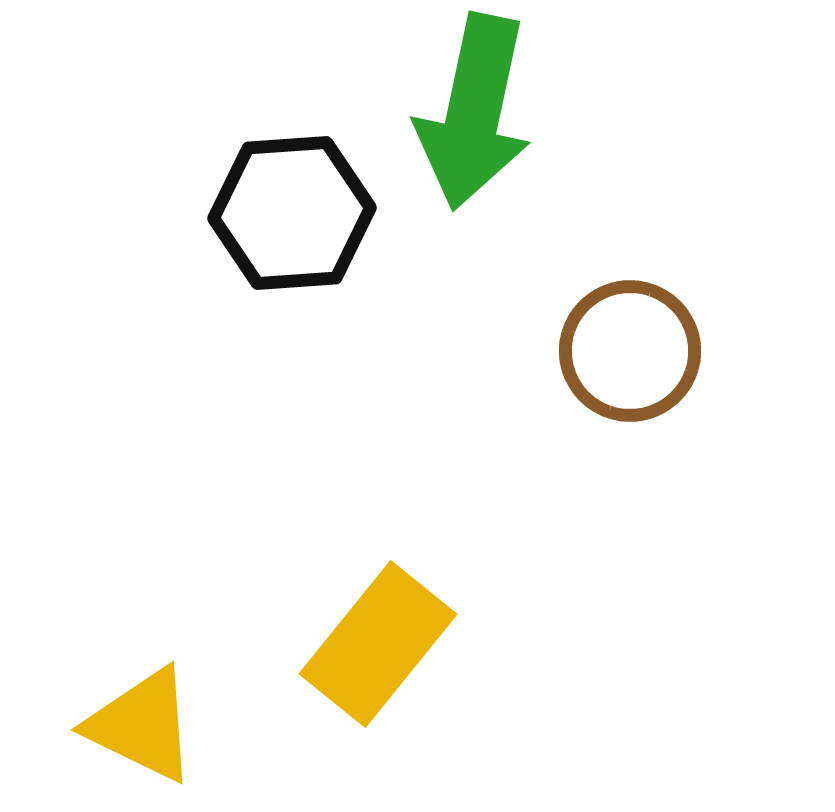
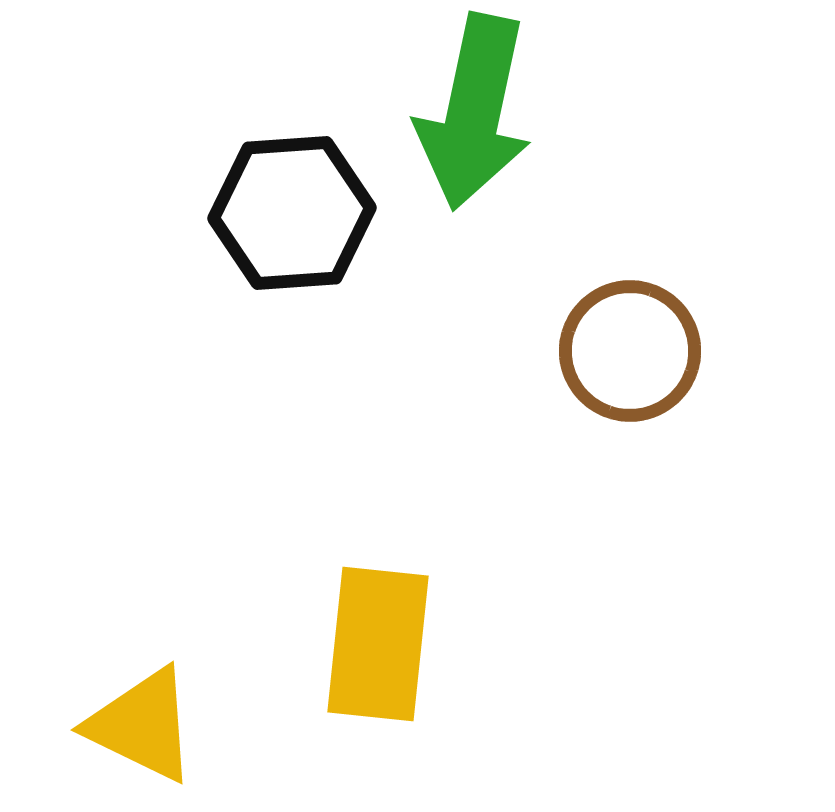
yellow rectangle: rotated 33 degrees counterclockwise
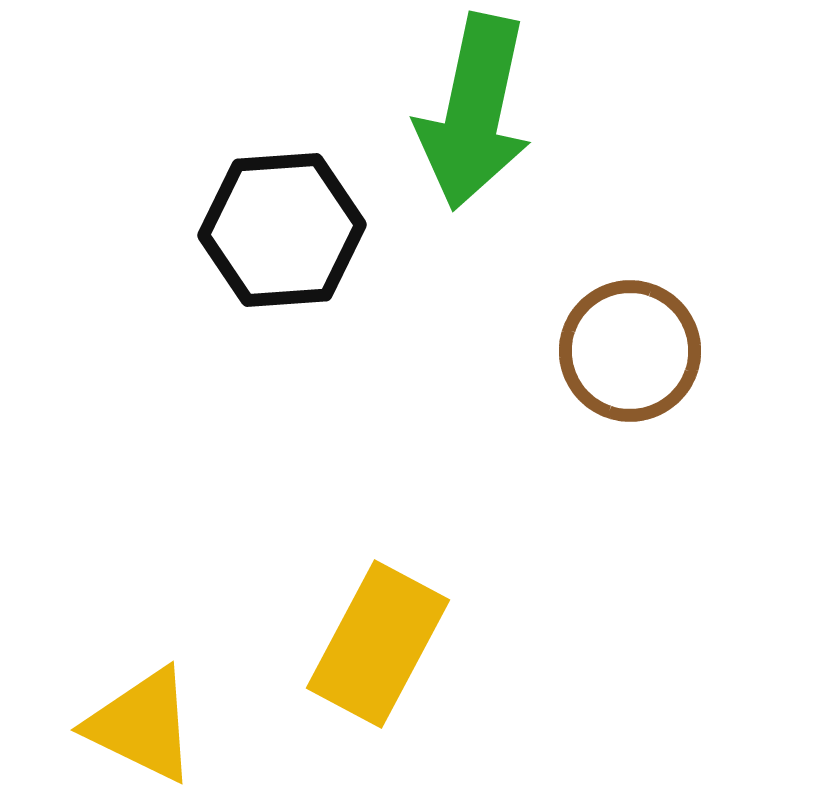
black hexagon: moved 10 px left, 17 px down
yellow rectangle: rotated 22 degrees clockwise
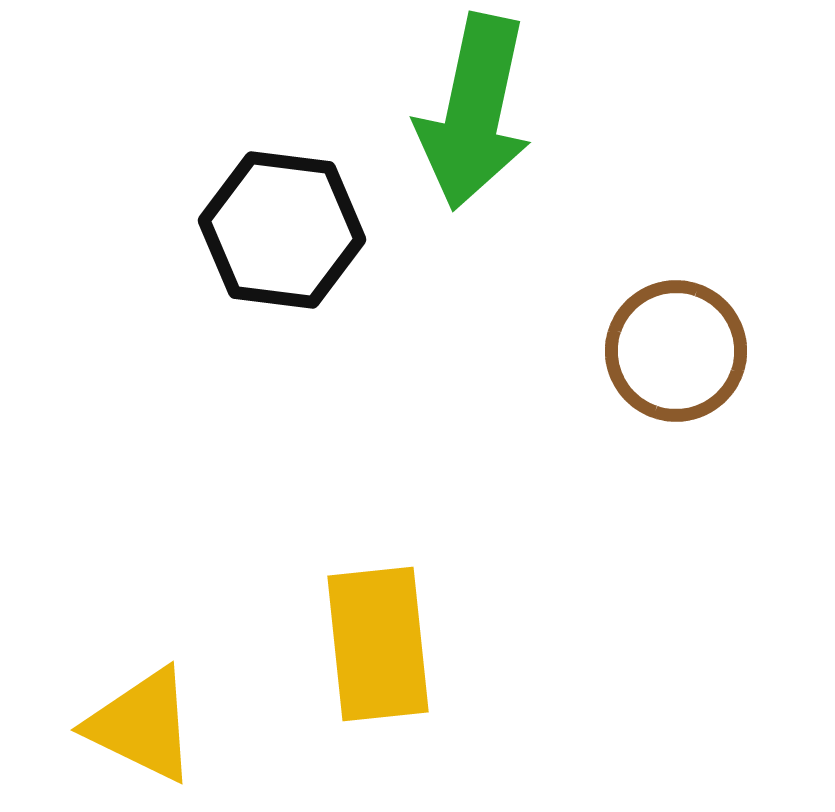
black hexagon: rotated 11 degrees clockwise
brown circle: moved 46 px right
yellow rectangle: rotated 34 degrees counterclockwise
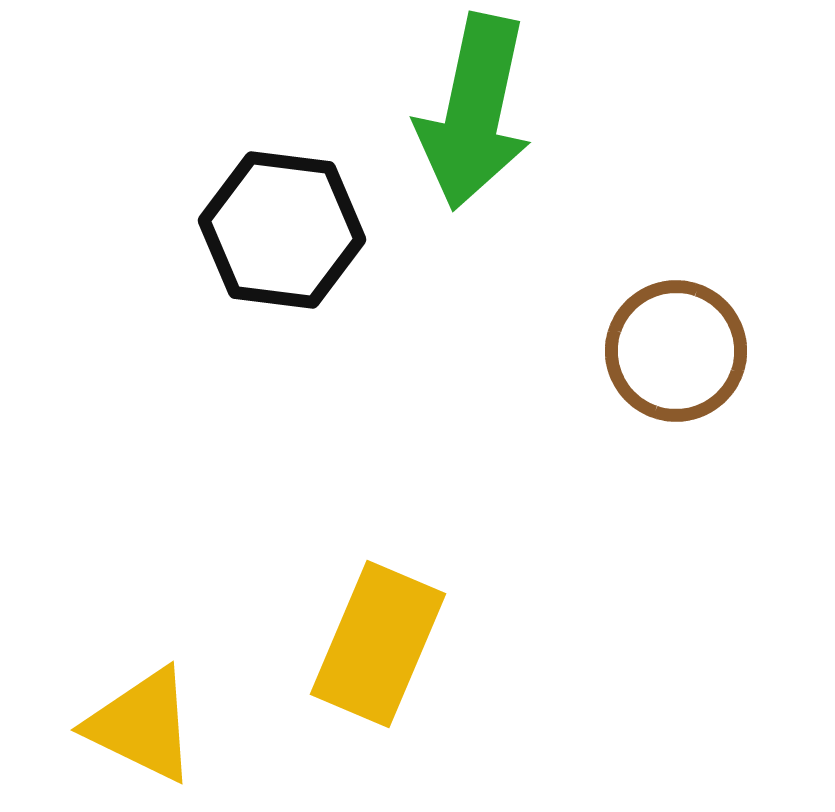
yellow rectangle: rotated 29 degrees clockwise
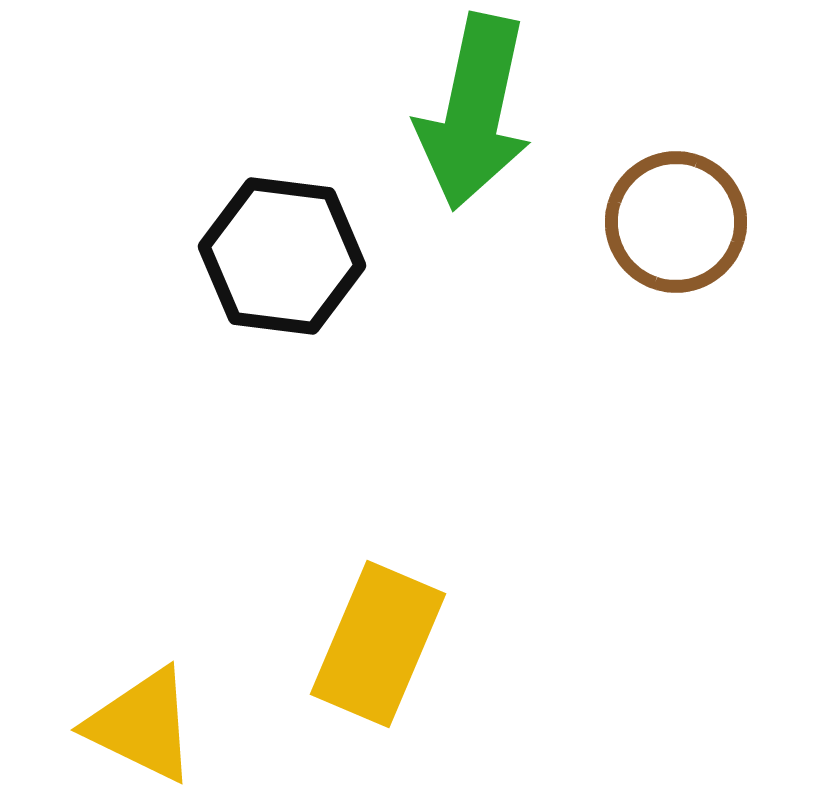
black hexagon: moved 26 px down
brown circle: moved 129 px up
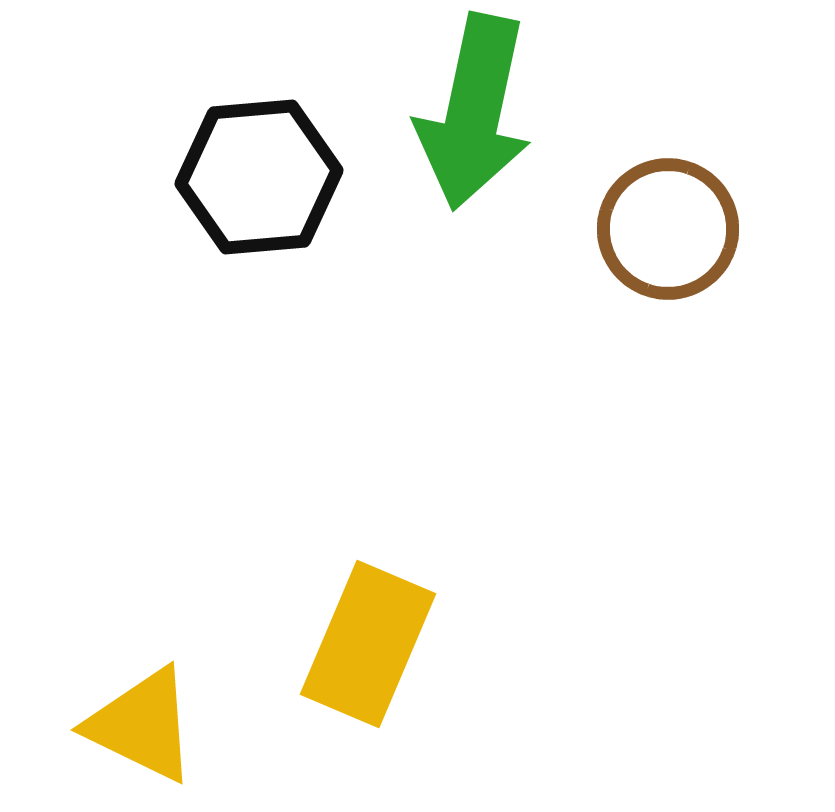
brown circle: moved 8 px left, 7 px down
black hexagon: moved 23 px left, 79 px up; rotated 12 degrees counterclockwise
yellow rectangle: moved 10 px left
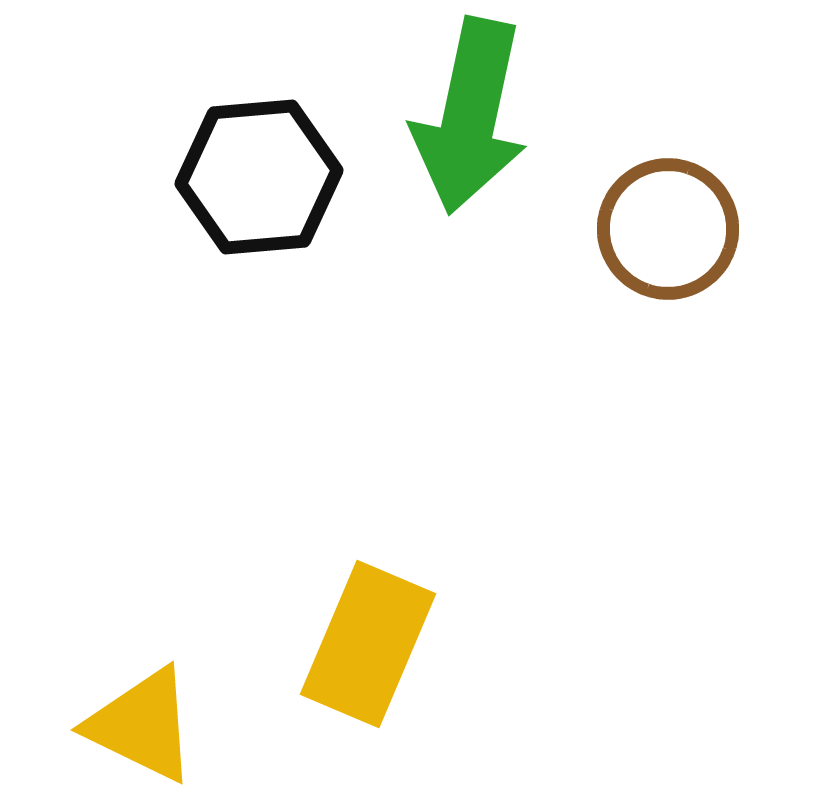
green arrow: moved 4 px left, 4 px down
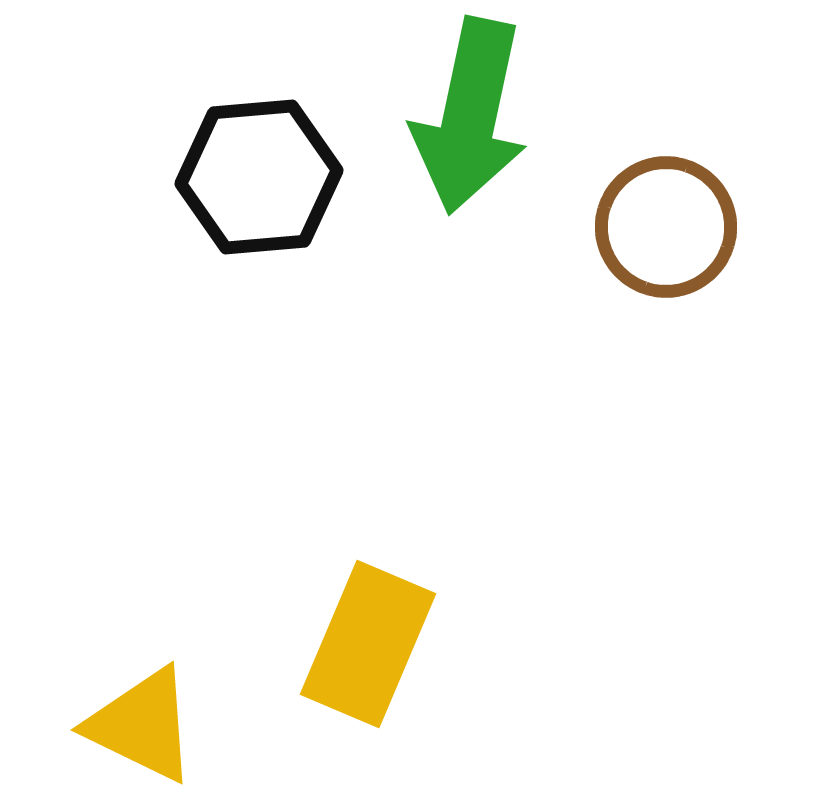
brown circle: moved 2 px left, 2 px up
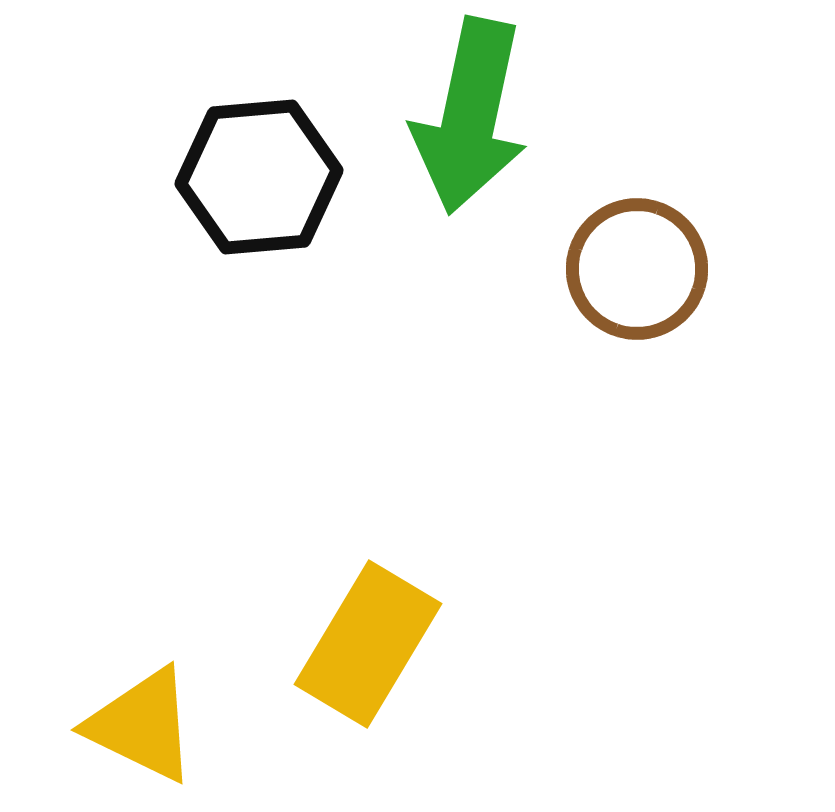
brown circle: moved 29 px left, 42 px down
yellow rectangle: rotated 8 degrees clockwise
